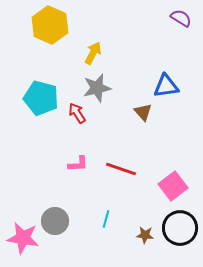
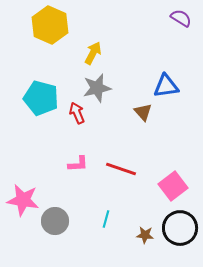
red arrow: rotated 10 degrees clockwise
pink star: moved 38 px up
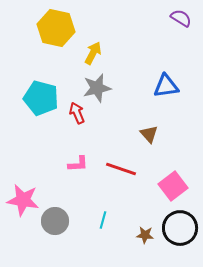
yellow hexagon: moved 6 px right, 3 px down; rotated 12 degrees counterclockwise
brown triangle: moved 6 px right, 22 px down
cyan line: moved 3 px left, 1 px down
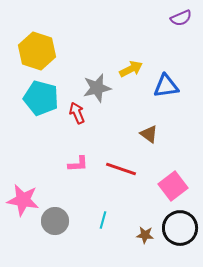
purple semicircle: rotated 125 degrees clockwise
yellow hexagon: moved 19 px left, 23 px down; rotated 6 degrees clockwise
yellow arrow: moved 38 px right, 16 px down; rotated 35 degrees clockwise
brown triangle: rotated 12 degrees counterclockwise
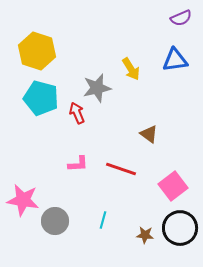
yellow arrow: rotated 85 degrees clockwise
blue triangle: moved 9 px right, 26 px up
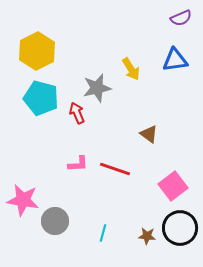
yellow hexagon: rotated 15 degrees clockwise
red line: moved 6 px left
cyan line: moved 13 px down
brown star: moved 2 px right, 1 px down
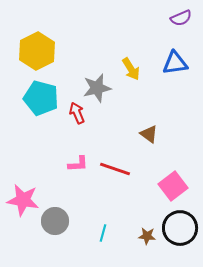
blue triangle: moved 3 px down
